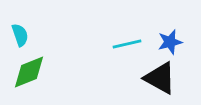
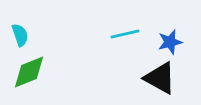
cyan line: moved 2 px left, 10 px up
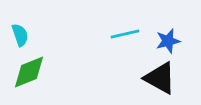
blue star: moved 2 px left, 1 px up
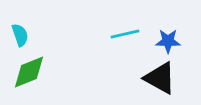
blue star: rotated 15 degrees clockwise
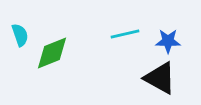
green diamond: moved 23 px right, 19 px up
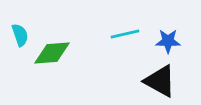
green diamond: rotated 18 degrees clockwise
black triangle: moved 3 px down
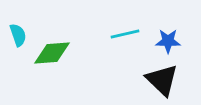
cyan semicircle: moved 2 px left
black triangle: moved 2 px right, 1 px up; rotated 15 degrees clockwise
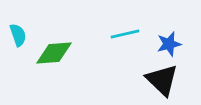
blue star: moved 1 px right, 3 px down; rotated 15 degrees counterclockwise
green diamond: moved 2 px right
